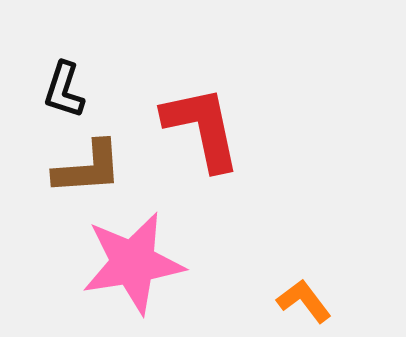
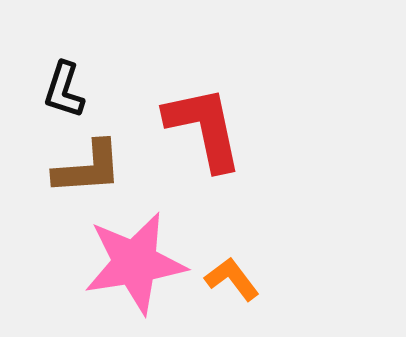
red L-shape: moved 2 px right
pink star: moved 2 px right
orange L-shape: moved 72 px left, 22 px up
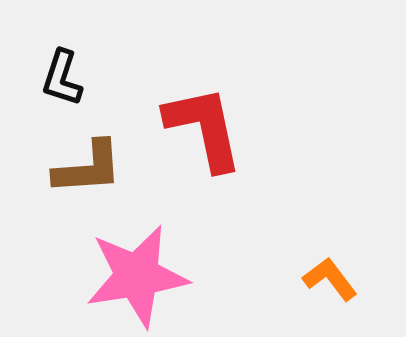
black L-shape: moved 2 px left, 12 px up
pink star: moved 2 px right, 13 px down
orange L-shape: moved 98 px right
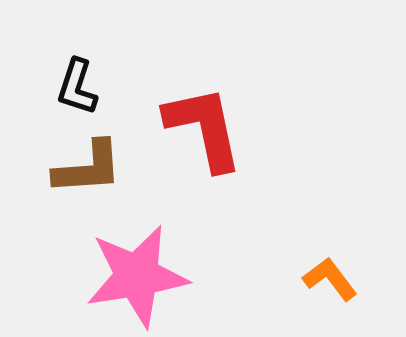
black L-shape: moved 15 px right, 9 px down
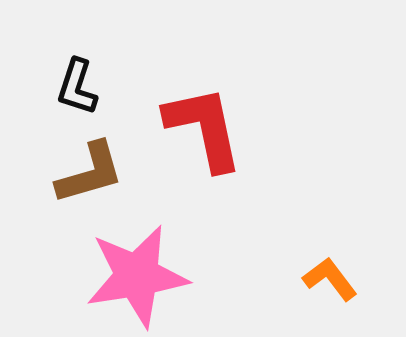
brown L-shape: moved 2 px right, 5 px down; rotated 12 degrees counterclockwise
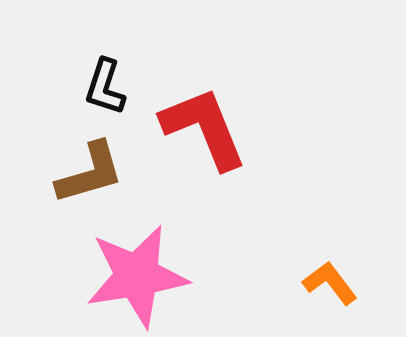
black L-shape: moved 28 px right
red L-shape: rotated 10 degrees counterclockwise
orange L-shape: moved 4 px down
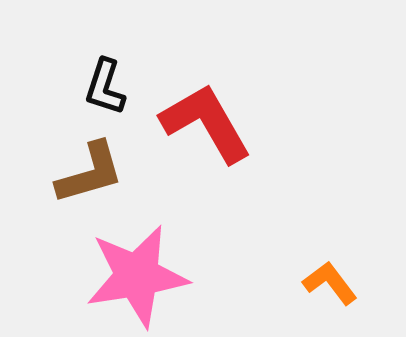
red L-shape: moved 2 px right, 5 px up; rotated 8 degrees counterclockwise
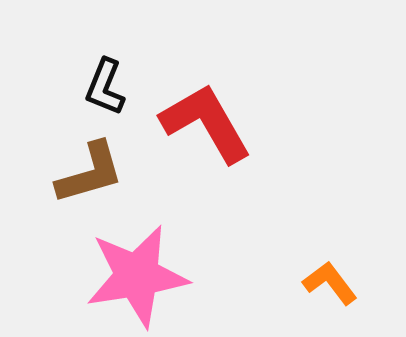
black L-shape: rotated 4 degrees clockwise
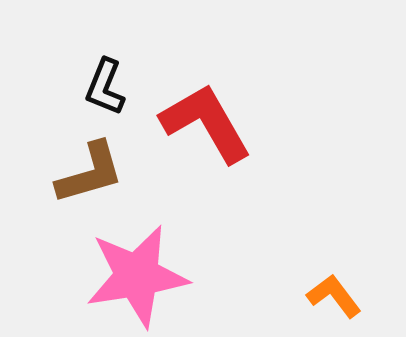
orange L-shape: moved 4 px right, 13 px down
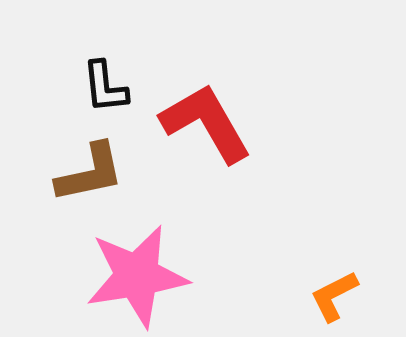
black L-shape: rotated 28 degrees counterclockwise
brown L-shape: rotated 4 degrees clockwise
orange L-shape: rotated 80 degrees counterclockwise
